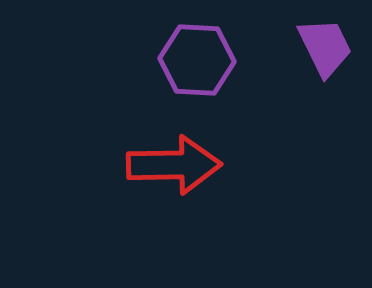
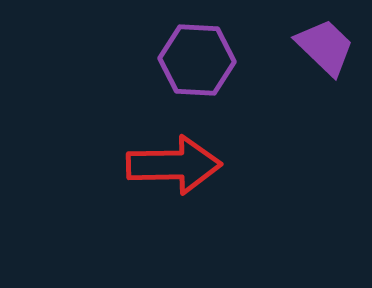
purple trapezoid: rotated 20 degrees counterclockwise
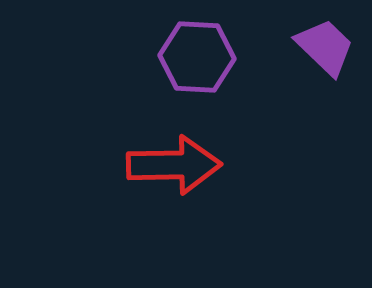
purple hexagon: moved 3 px up
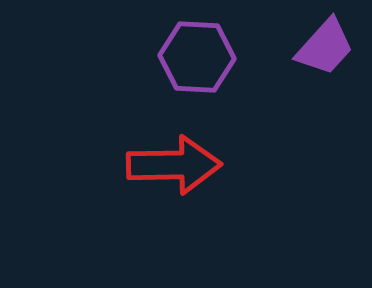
purple trapezoid: rotated 88 degrees clockwise
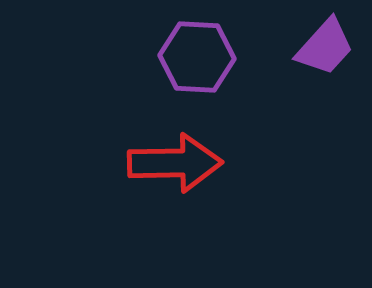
red arrow: moved 1 px right, 2 px up
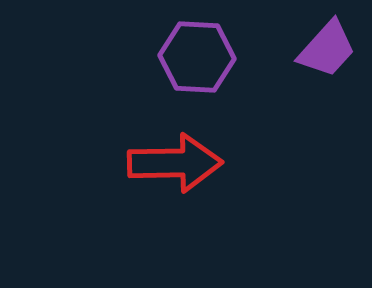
purple trapezoid: moved 2 px right, 2 px down
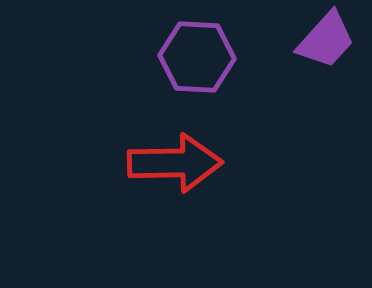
purple trapezoid: moved 1 px left, 9 px up
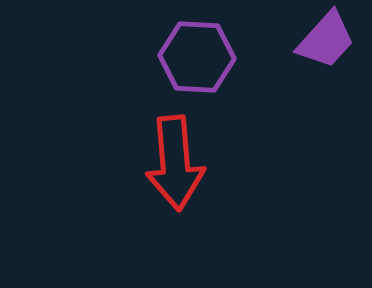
red arrow: rotated 86 degrees clockwise
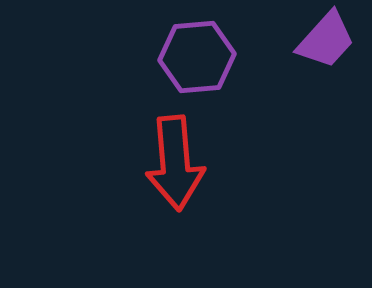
purple hexagon: rotated 8 degrees counterclockwise
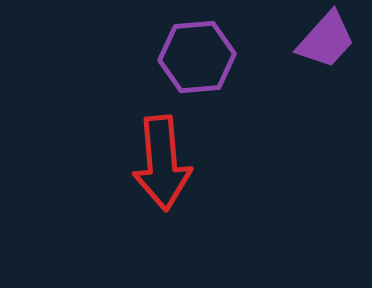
red arrow: moved 13 px left
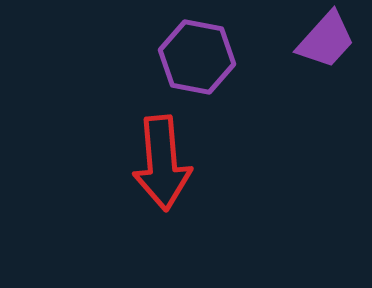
purple hexagon: rotated 16 degrees clockwise
